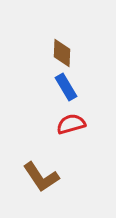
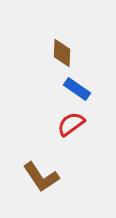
blue rectangle: moved 11 px right, 2 px down; rotated 24 degrees counterclockwise
red semicircle: rotated 20 degrees counterclockwise
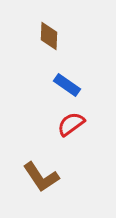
brown diamond: moved 13 px left, 17 px up
blue rectangle: moved 10 px left, 4 px up
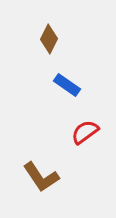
brown diamond: moved 3 px down; rotated 24 degrees clockwise
red semicircle: moved 14 px right, 8 px down
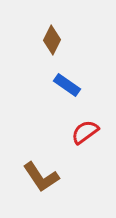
brown diamond: moved 3 px right, 1 px down
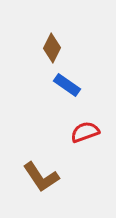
brown diamond: moved 8 px down
red semicircle: rotated 16 degrees clockwise
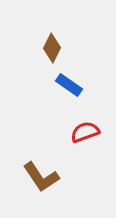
blue rectangle: moved 2 px right
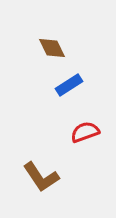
brown diamond: rotated 52 degrees counterclockwise
blue rectangle: rotated 68 degrees counterclockwise
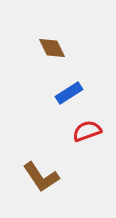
blue rectangle: moved 8 px down
red semicircle: moved 2 px right, 1 px up
